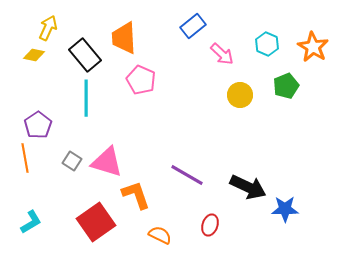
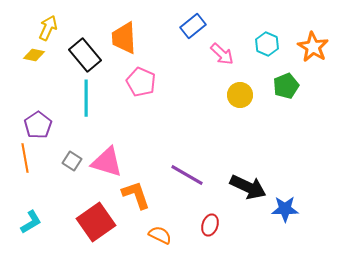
pink pentagon: moved 2 px down
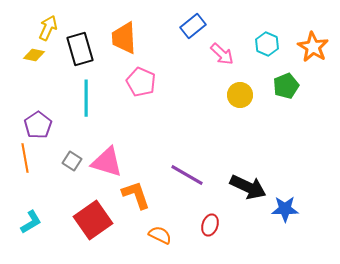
black rectangle: moved 5 px left, 6 px up; rotated 24 degrees clockwise
red square: moved 3 px left, 2 px up
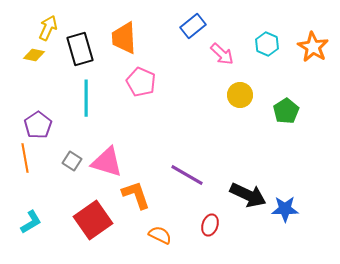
green pentagon: moved 25 px down; rotated 10 degrees counterclockwise
black arrow: moved 8 px down
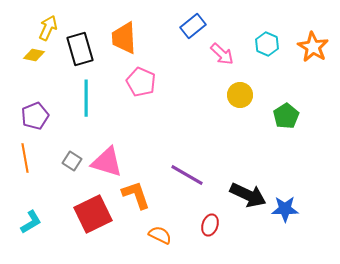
green pentagon: moved 5 px down
purple pentagon: moved 3 px left, 9 px up; rotated 12 degrees clockwise
red square: moved 6 px up; rotated 9 degrees clockwise
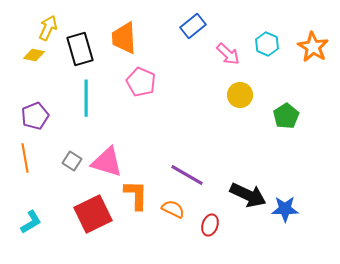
pink arrow: moved 6 px right
orange L-shape: rotated 20 degrees clockwise
orange semicircle: moved 13 px right, 26 px up
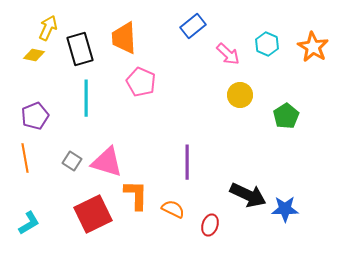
purple line: moved 13 px up; rotated 60 degrees clockwise
cyan L-shape: moved 2 px left, 1 px down
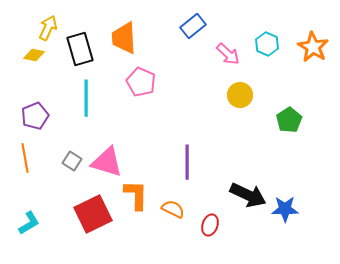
green pentagon: moved 3 px right, 4 px down
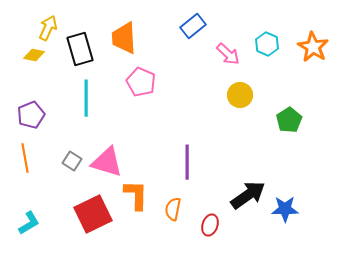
purple pentagon: moved 4 px left, 1 px up
black arrow: rotated 60 degrees counterclockwise
orange semicircle: rotated 105 degrees counterclockwise
